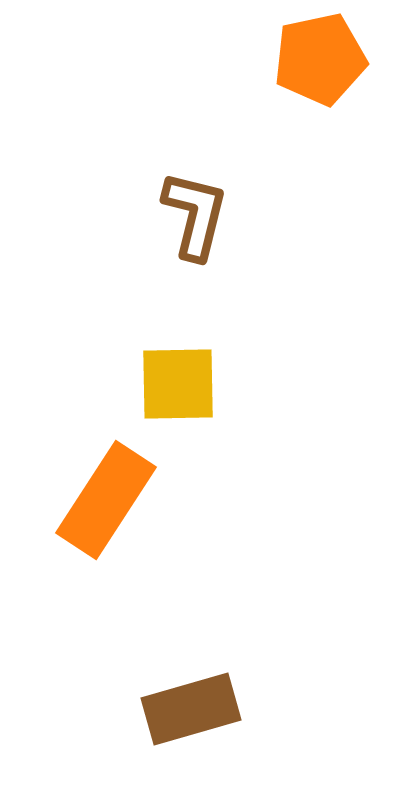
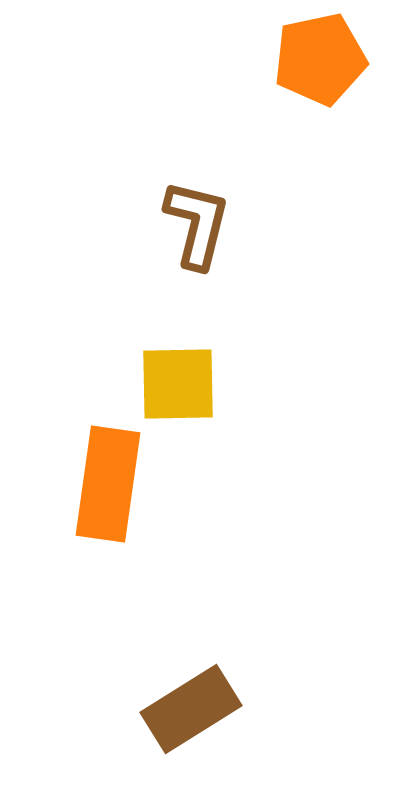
brown L-shape: moved 2 px right, 9 px down
orange rectangle: moved 2 px right, 16 px up; rotated 25 degrees counterclockwise
brown rectangle: rotated 16 degrees counterclockwise
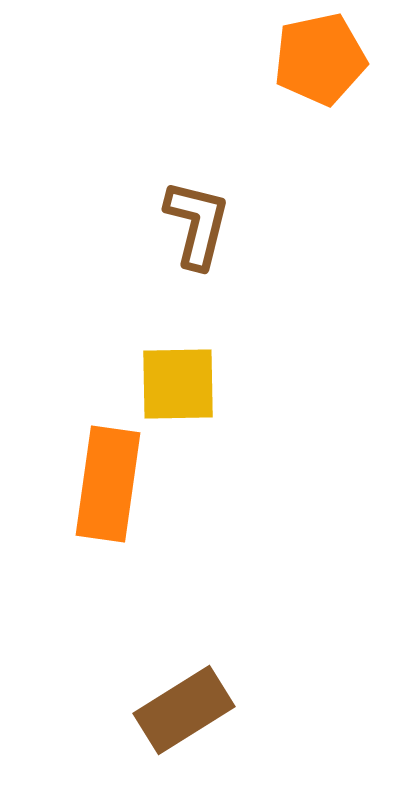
brown rectangle: moved 7 px left, 1 px down
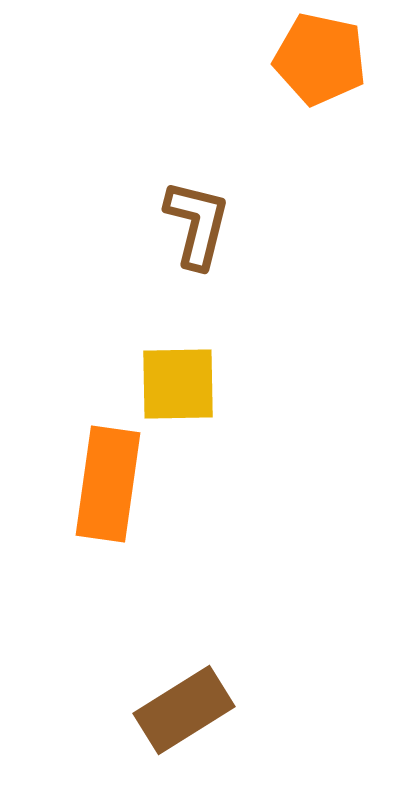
orange pentagon: rotated 24 degrees clockwise
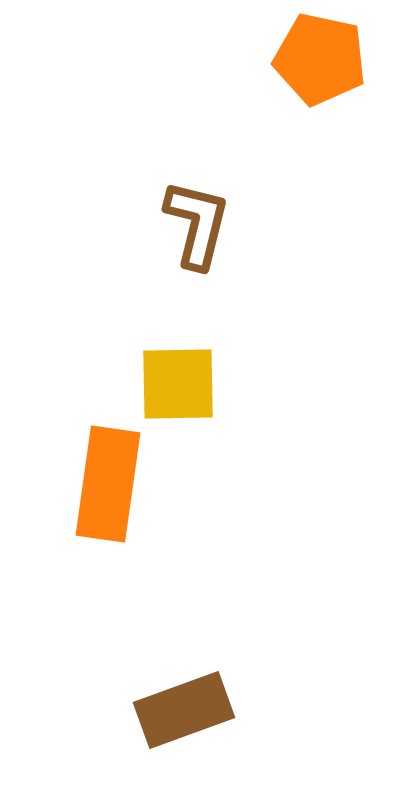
brown rectangle: rotated 12 degrees clockwise
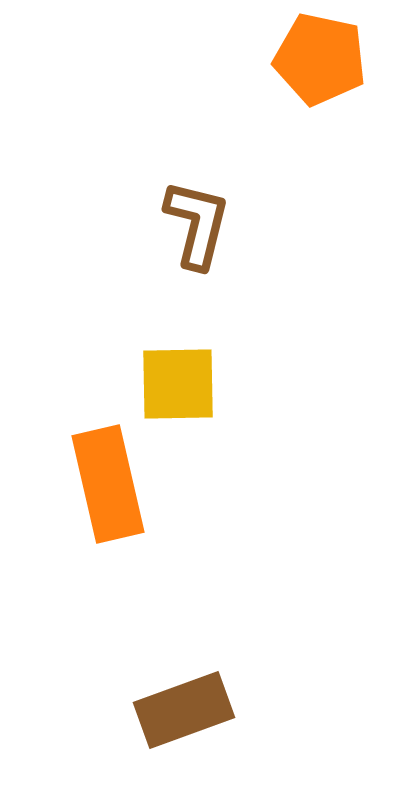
orange rectangle: rotated 21 degrees counterclockwise
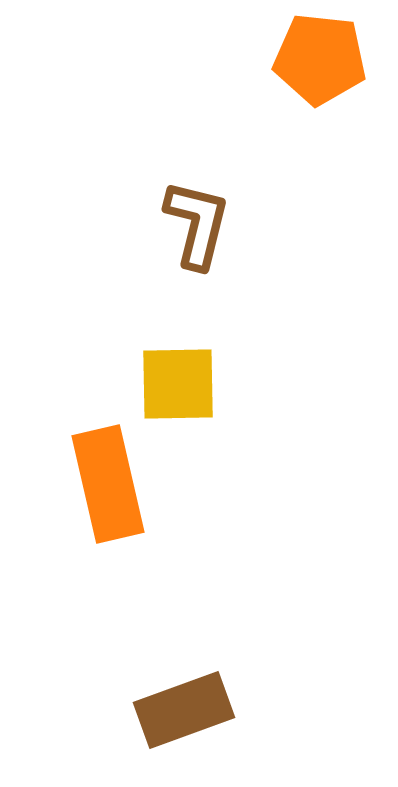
orange pentagon: rotated 6 degrees counterclockwise
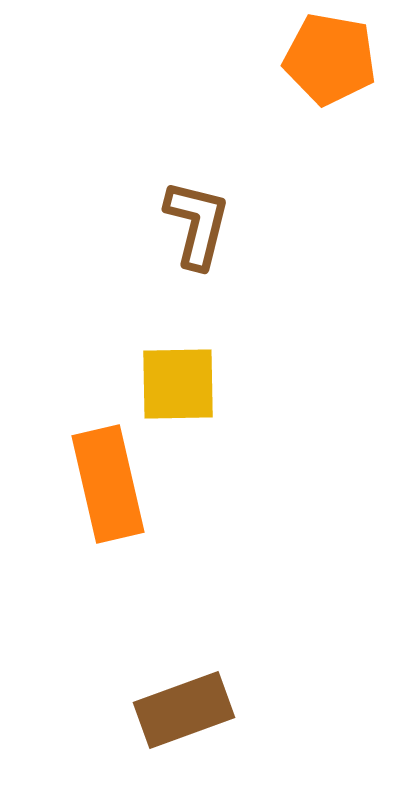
orange pentagon: moved 10 px right; rotated 4 degrees clockwise
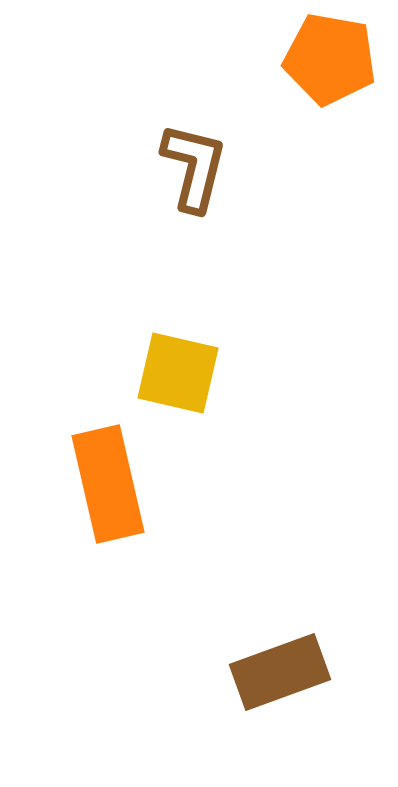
brown L-shape: moved 3 px left, 57 px up
yellow square: moved 11 px up; rotated 14 degrees clockwise
brown rectangle: moved 96 px right, 38 px up
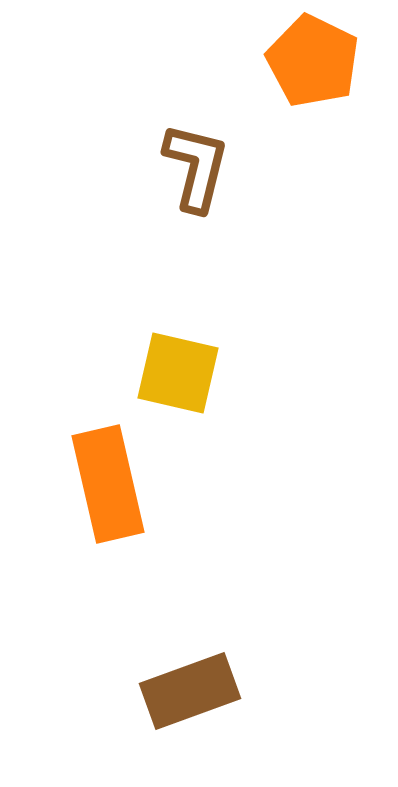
orange pentagon: moved 17 px left, 2 px down; rotated 16 degrees clockwise
brown L-shape: moved 2 px right
brown rectangle: moved 90 px left, 19 px down
